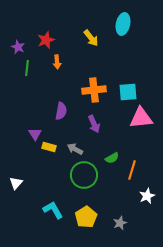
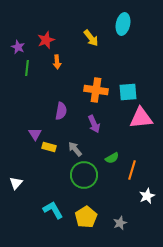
orange cross: moved 2 px right; rotated 15 degrees clockwise
gray arrow: rotated 21 degrees clockwise
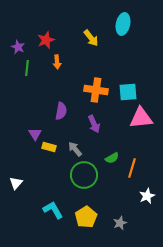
orange line: moved 2 px up
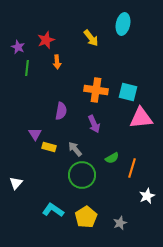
cyan square: rotated 18 degrees clockwise
green circle: moved 2 px left
cyan L-shape: rotated 25 degrees counterclockwise
